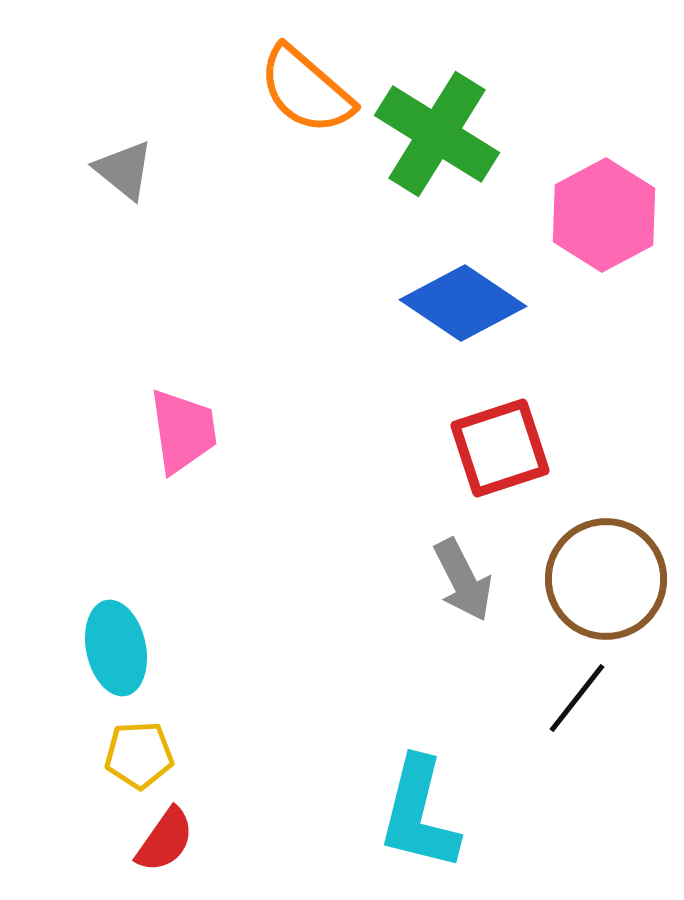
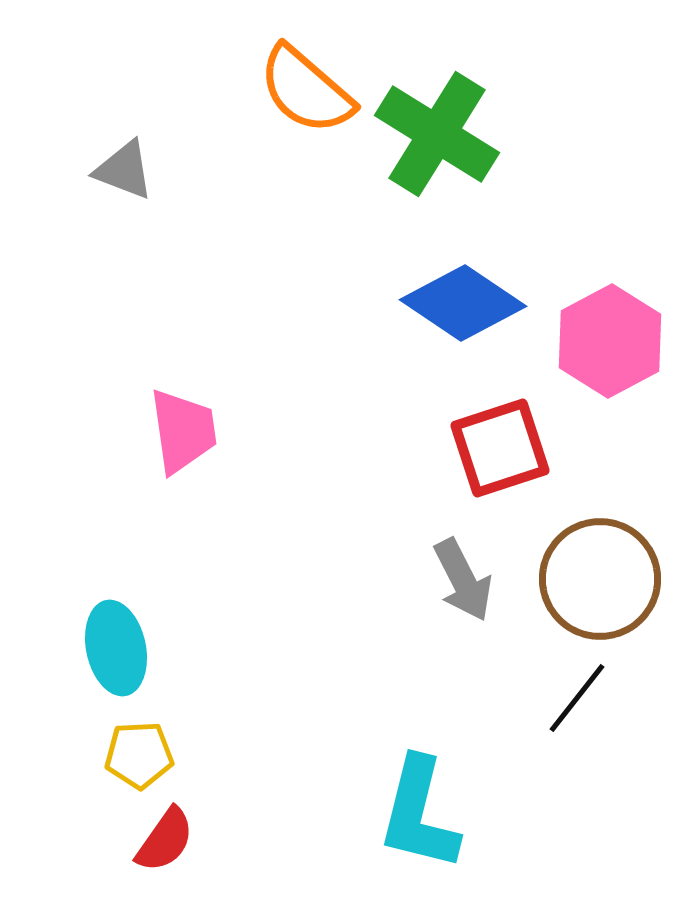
gray triangle: rotated 18 degrees counterclockwise
pink hexagon: moved 6 px right, 126 px down
brown circle: moved 6 px left
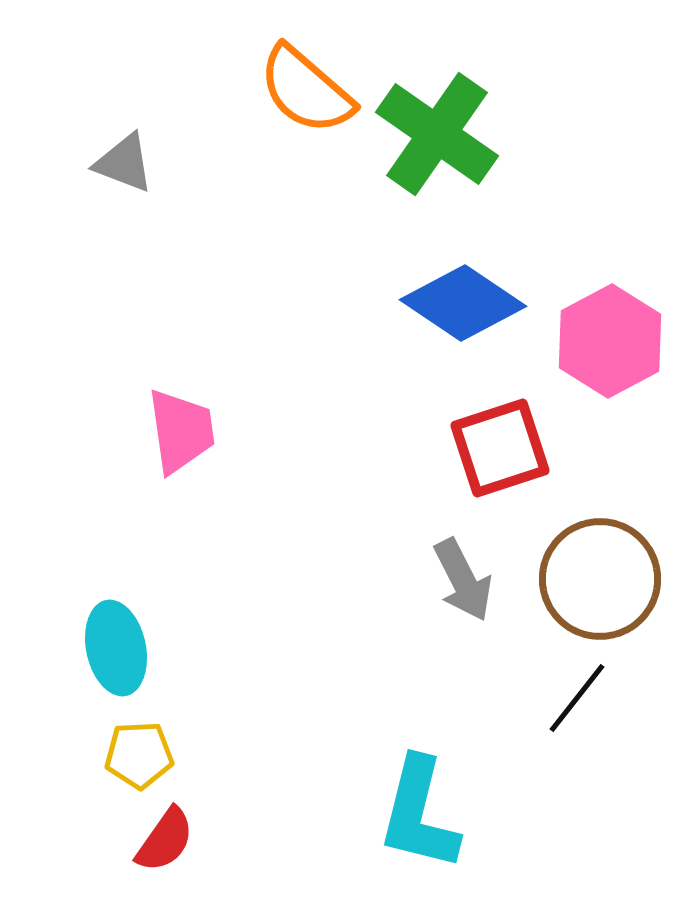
green cross: rotated 3 degrees clockwise
gray triangle: moved 7 px up
pink trapezoid: moved 2 px left
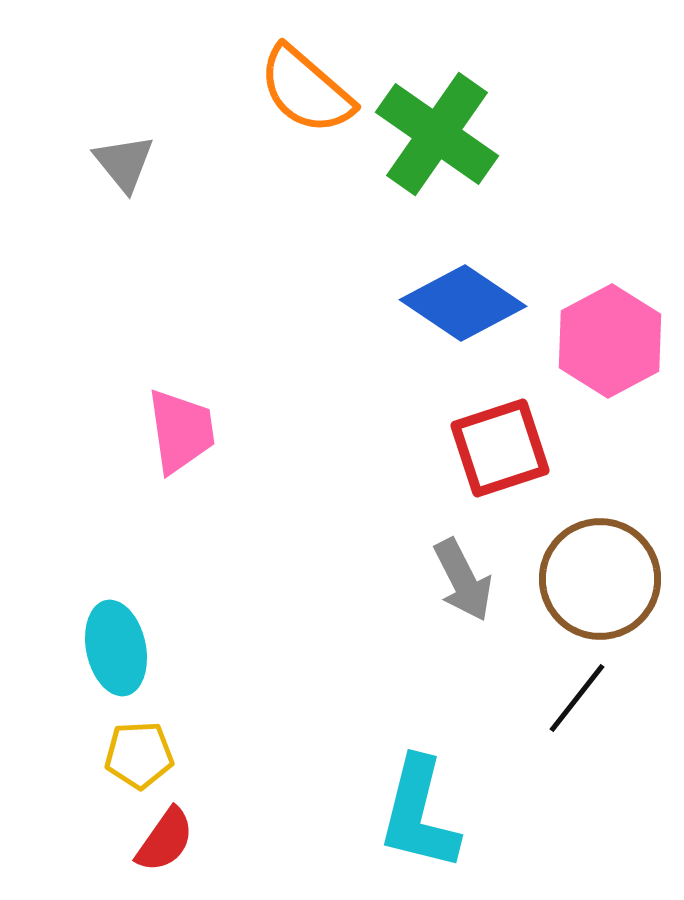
gray triangle: rotated 30 degrees clockwise
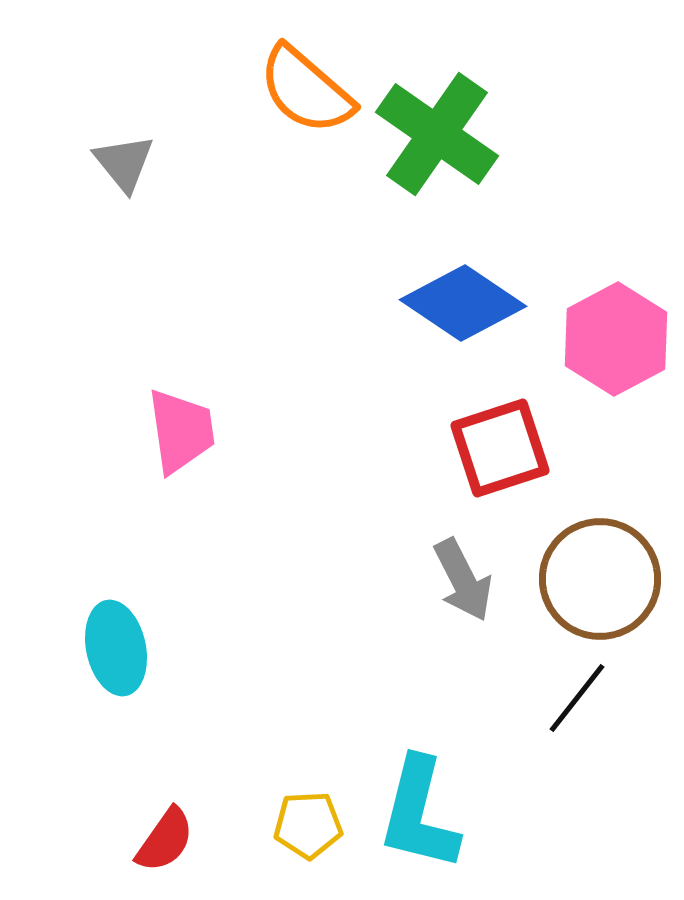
pink hexagon: moved 6 px right, 2 px up
yellow pentagon: moved 169 px right, 70 px down
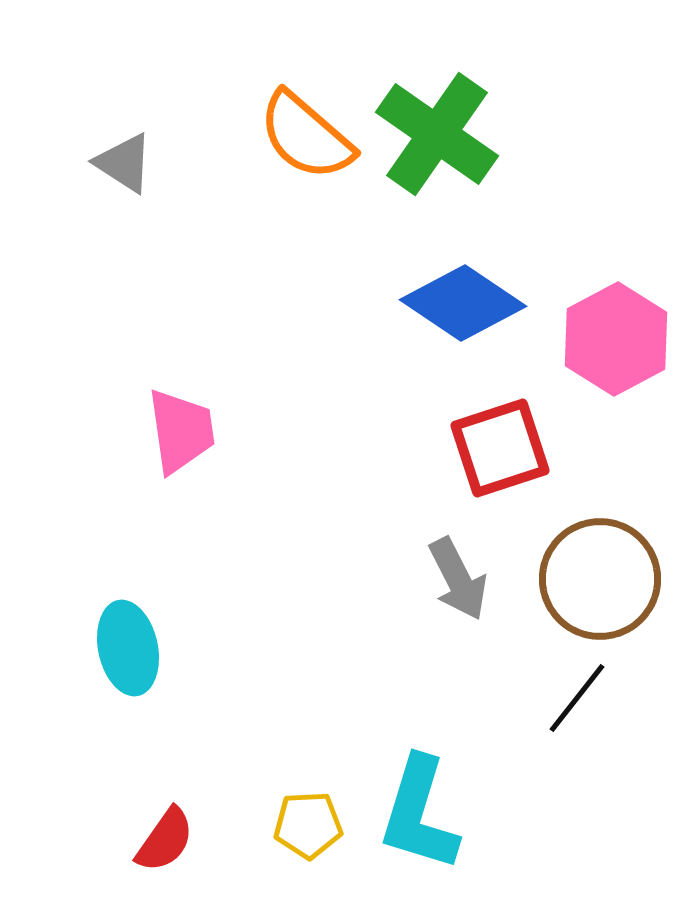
orange semicircle: moved 46 px down
gray triangle: rotated 18 degrees counterclockwise
gray arrow: moved 5 px left, 1 px up
cyan ellipse: moved 12 px right
cyan L-shape: rotated 3 degrees clockwise
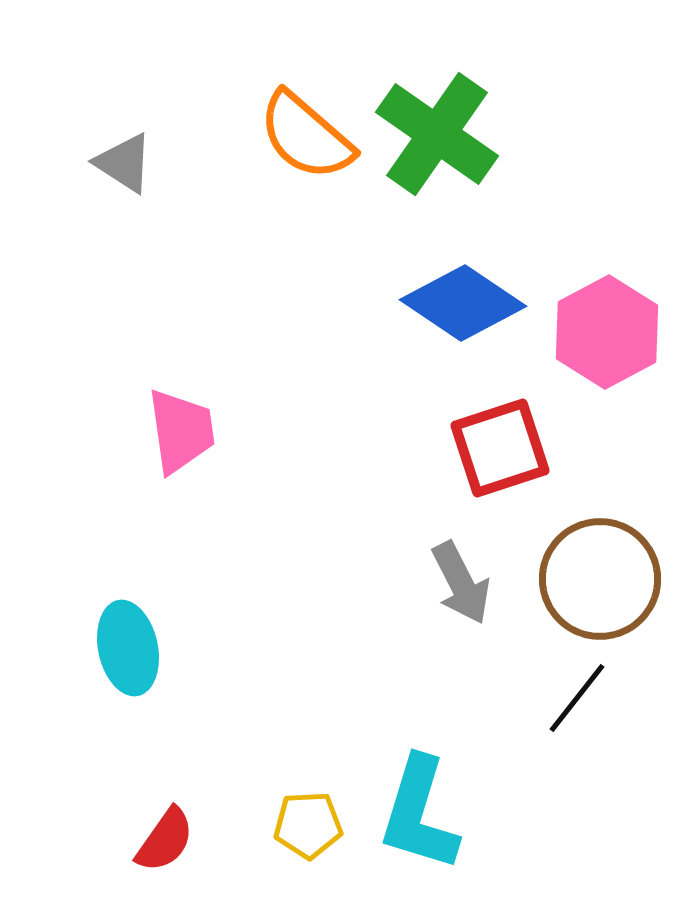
pink hexagon: moved 9 px left, 7 px up
gray arrow: moved 3 px right, 4 px down
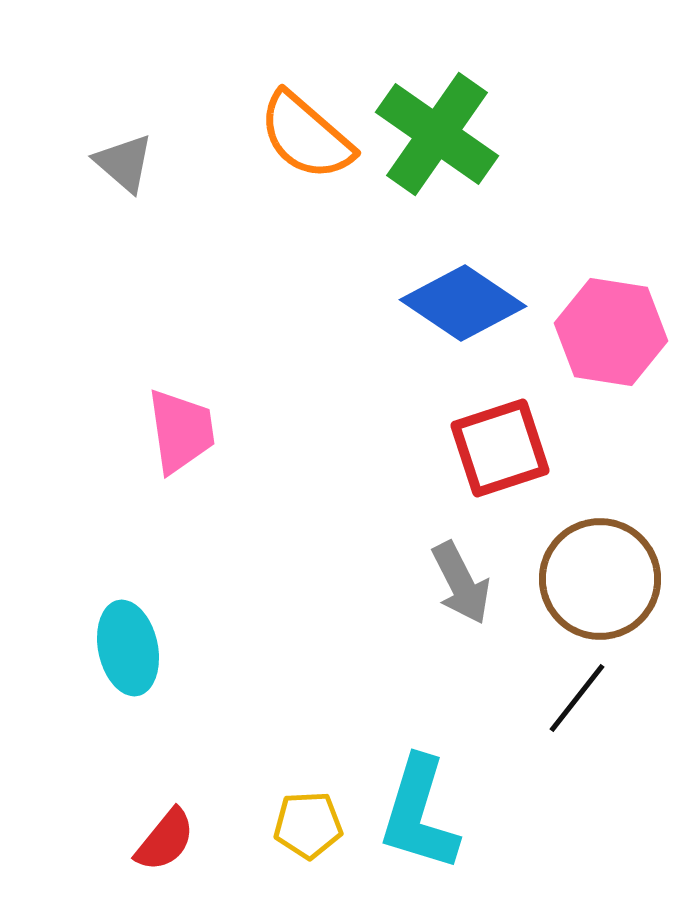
gray triangle: rotated 8 degrees clockwise
pink hexagon: moved 4 px right; rotated 23 degrees counterclockwise
red semicircle: rotated 4 degrees clockwise
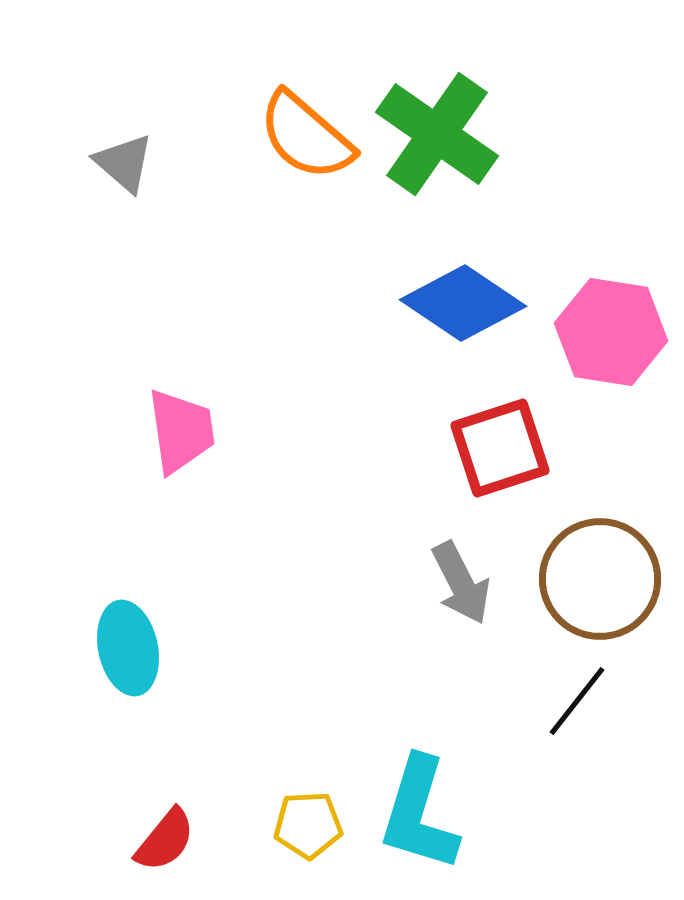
black line: moved 3 px down
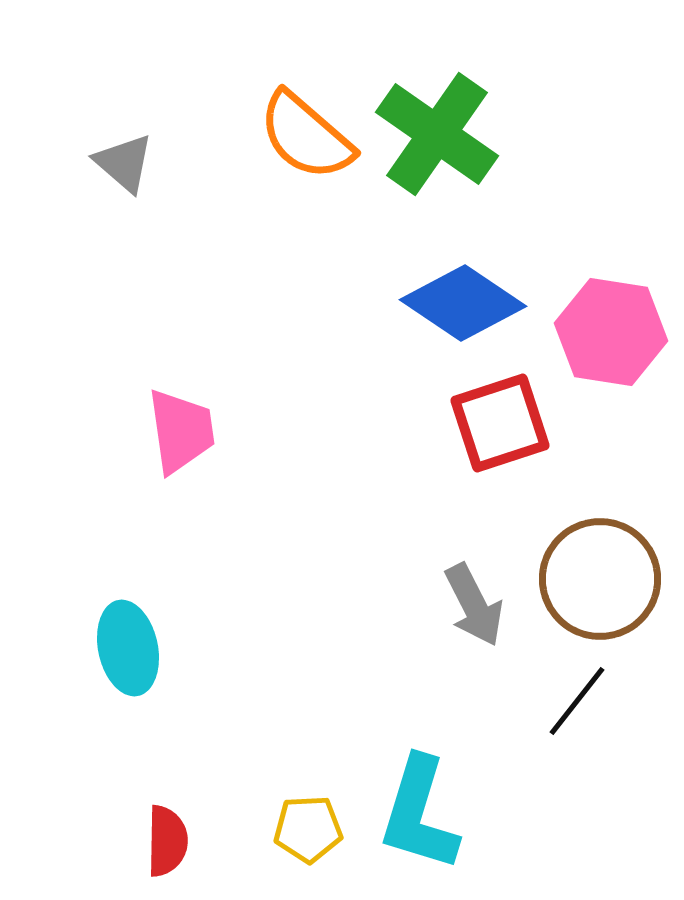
red square: moved 25 px up
gray arrow: moved 13 px right, 22 px down
yellow pentagon: moved 4 px down
red semicircle: moved 2 px right, 1 px down; rotated 38 degrees counterclockwise
